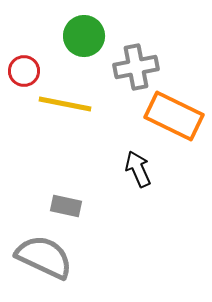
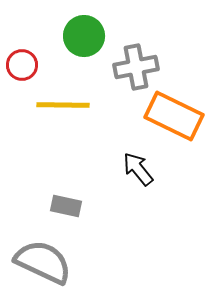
red circle: moved 2 px left, 6 px up
yellow line: moved 2 px left, 1 px down; rotated 10 degrees counterclockwise
black arrow: rotated 15 degrees counterclockwise
gray semicircle: moved 1 px left, 5 px down
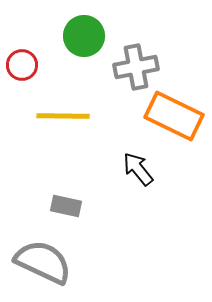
yellow line: moved 11 px down
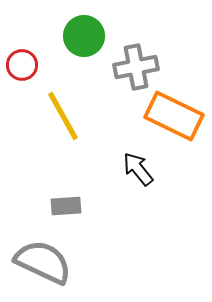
yellow line: rotated 60 degrees clockwise
gray rectangle: rotated 16 degrees counterclockwise
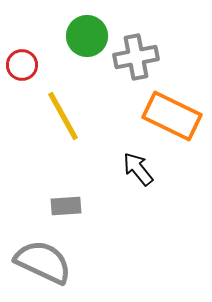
green circle: moved 3 px right
gray cross: moved 10 px up
orange rectangle: moved 2 px left
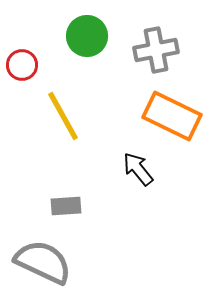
gray cross: moved 20 px right, 7 px up
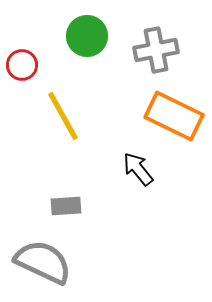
orange rectangle: moved 2 px right
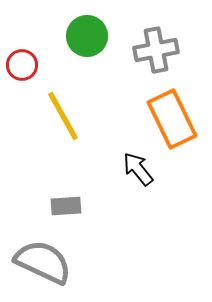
orange rectangle: moved 2 px left, 3 px down; rotated 38 degrees clockwise
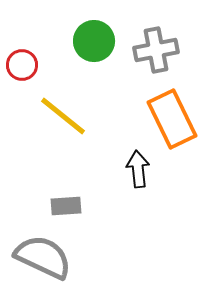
green circle: moved 7 px right, 5 px down
yellow line: rotated 22 degrees counterclockwise
black arrow: rotated 33 degrees clockwise
gray semicircle: moved 5 px up
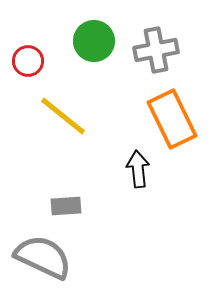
red circle: moved 6 px right, 4 px up
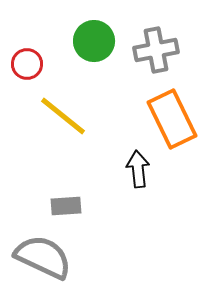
red circle: moved 1 px left, 3 px down
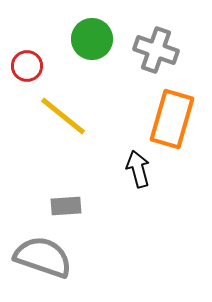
green circle: moved 2 px left, 2 px up
gray cross: rotated 30 degrees clockwise
red circle: moved 2 px down
orange rectangle: rotated 42 degrees clockwise
black arrow: rotated 9 degrees counterclockwise
gray semicircle: rotated 6 degrees counterclockwise
